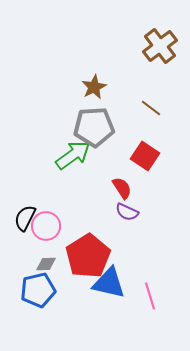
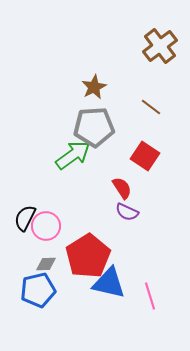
brown line: moved 1 px up
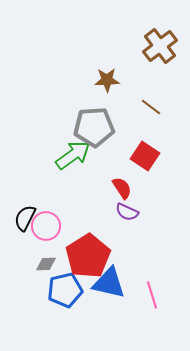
brown star: moved 13 px right, 7 px up; rotated 25 degrees clockwise
blue pentagon: moved 27 px right
pink line: moved 2 px right, 1 px up
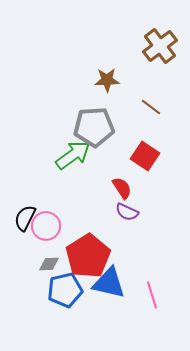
gray diamond: moved 3 px right
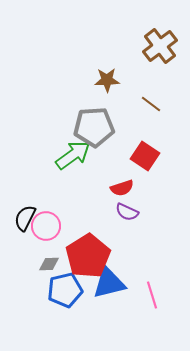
brown line: moved 3 px up
red semicircle: rotated 105 degrees clockwise
blue triangle: rotated 27 degrees counterclockwise
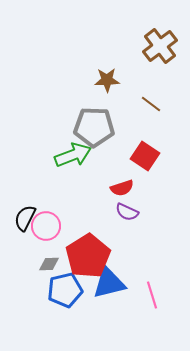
gray pentagon: rotated 6 degrees clockwise
green arrow: rotated 15 degrees clockwise
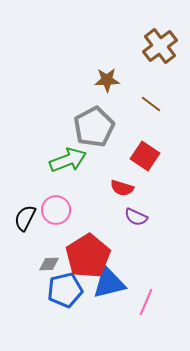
gray pentagon: rotated 30 degrees counterclockwise
green arrow: moved 5 px left, 5 px down
red semicircle: rotated 35 degrees clockwise
purple semicircle: moved 9 px right, 5 px down
pink circle: moved 10 px right, 16 px up
pink line: moved 6 px left, 7 px down; rotated 40 degrees clockwise
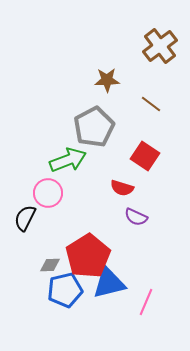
pink circle: moved 8 px left, 17 px up
gray diamond: moved 1 px right, 1 px down
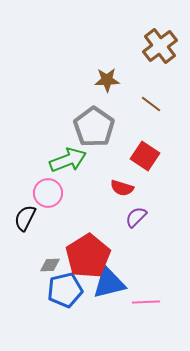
gray pentagon: rotated 9 degrees counterclockwise
purple semicircle: rotated 110 degrees clockwise
pink line: rotated 64 degrees clockwise
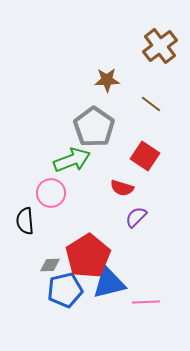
green arrow: moved 4 px right
pink circle: moved 3 px right
black semicircle: moved 3 px down; rotated 32 degrees counterclockwise
